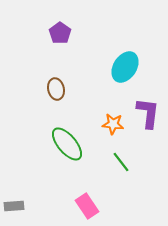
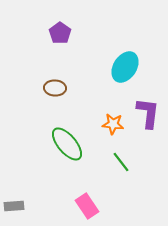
brown ellipse: moved 1 px left, 1 px up; rotated 75 degrees counterclockwise
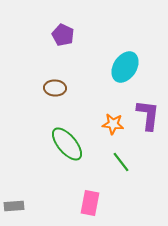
purple pentagon: moved 3 px right, 2 px down; rotated 10 degrees counterclockwise
purple L-shape: moved 2 px down
pink rectangle: moved 3 px right, 3 px up; rotated 45 degrees clockwise
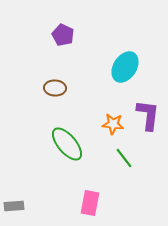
green line: moved 3 px right, 4 px up
